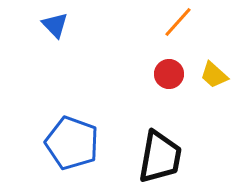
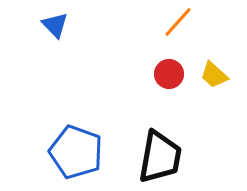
blue pentagon: moved 4 px right, 9 px down
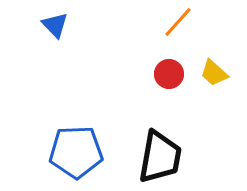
yellow trapezoid: moved 2 px up
blue pentagon: rotated 22 degrees counterclockwise
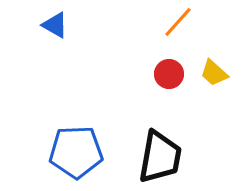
blue triangle: rotated 16 degrees counterclockwise
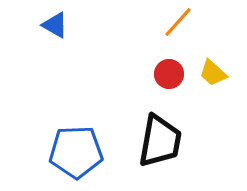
yellow trapezoid: moved 1 px left
black trapezoid: moved 16 px up
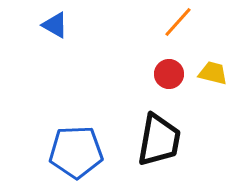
yellow trapezoid: rotated 152 degrees clockwise
black trapezoid: moved 1 px left, 1 px up
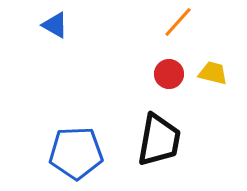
blue pentagon: moved 1 px down
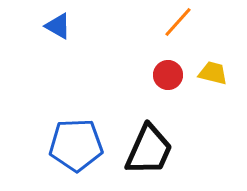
blue triangle: moved 3 px right, 1 px down
red circle: moved 1 px left, 1 px down
black trapezoid: moved 10 px left, 10 px down; rotated 14 degrees clockwise
blue pentagon: moved 8 px up
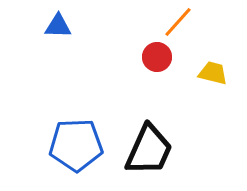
blue triangle: rotated 28 degrees counterclockwise
red circle: moved 11 px left, 18 px up
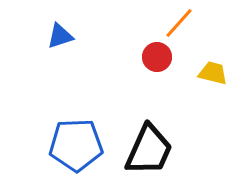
orange line: moved 1 px right, 1 px down
blue triangle: moved 2 px right, 10 px down; rotated 20 degrees counterclockwise
